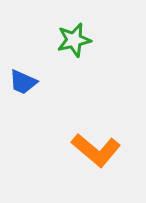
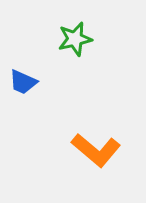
green star: moved 1 px right, 1 px up
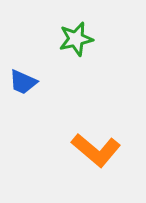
green star: moved 1 px right
